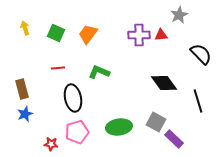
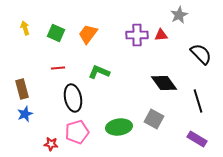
purple cross: moved 2 px left
gray square: moved 2 px left, 3 px up
purple rectangle: moved 23 px right; rotated 12 degrees counterclockwise
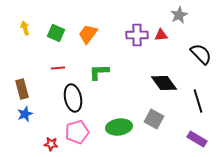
green L-shape: rotated 25 degrees counterclockwise
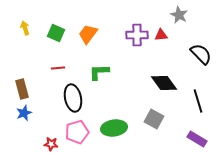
gray star: rotated 18 degrees counterclockwise
blue star: moved 1 px left, 1 px up
green ellipse: moved 5 px left, 1 px down
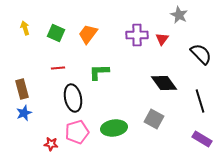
red triangle: moved 1 px right, 4 px down; rotated 48 degrees counterclockwise
black line: moved 2 px right
purple rectangle: moved 5 px right
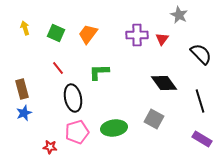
red line: rotated 56 degrees clockwise
red star: moved 1 px left, 3 px down
